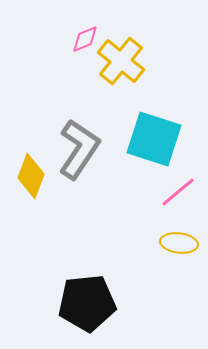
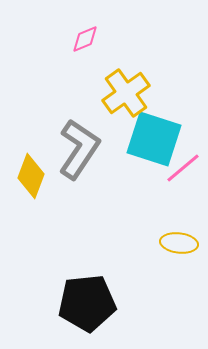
yellow cross: moved 5 px right, 32 px down; rotated 15 degrees clockwise
pink line: moved 5 px right, 24 px up
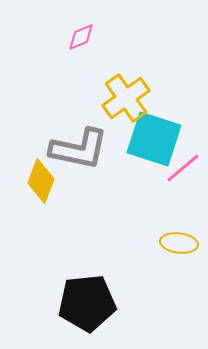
pink diamond: moved 4 px left, 2 px up
yellow cross: moved 5 px down
gray L-shape: rotated 68 degrees clockwise
yellow diamond: moved 10 px right, 5 px down
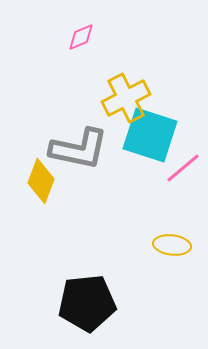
yellow cross: rotated 9 degrees clockwise
cyan square: moved 4 px left, 4 px up
yellow ellipse: moved 7 px left, 2 px down
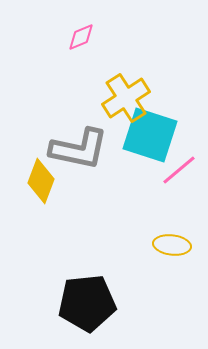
yellow cross: rotated 6 degrees counterclockwise
pink line: moved 4 px left, 2 px down
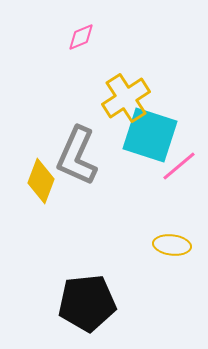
gray L-shape: moved 2 px left, 7 px down; rotated 102 degrees clockwise
pink line: moved 4 px up
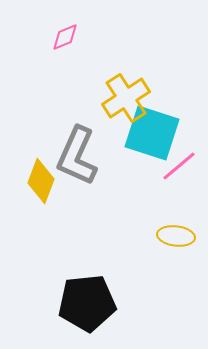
pink diamond: moved 16 px left
cyan square: moved 2 px right, 2 px up
yellow ellipse: moved 4 px right, 9 px up
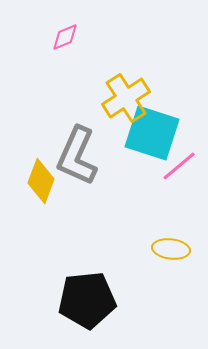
yellow ellipse: moved 5 px left, 13 px down
black pentagon: moved 3 px up
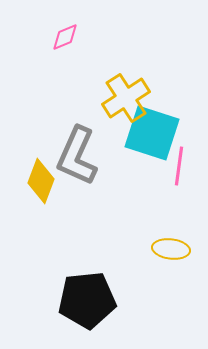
pink line: rotated 42 degrees counterclockwise
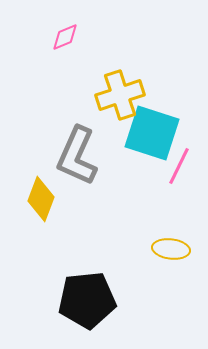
yellow cross: moved 6 px left, 3 px up; rotated 15 degrees clockwise
pink line: rotated 18 degrees clockwise
yellow diamond: moved 18 px down
